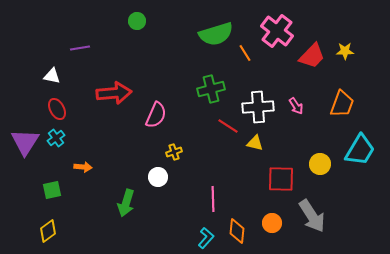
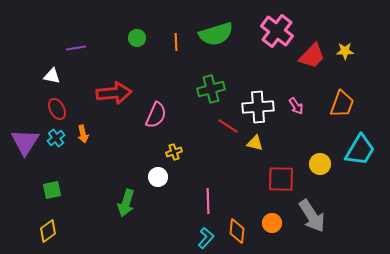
green circle: moved 17 px down
purple line: moved 4 px left
orange line: moved 69 px left, 11 px up; rotated 30 degrees clockwise
orange arrow: moved 33 px up; rotated 72 degrees clockwise
pink line: moved 5 px left, 2 px down
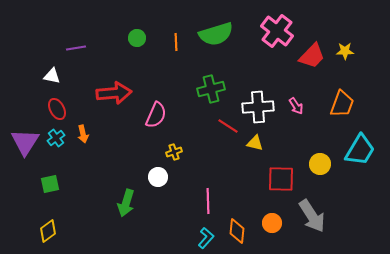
green square: moved 2 px left, 6 px up
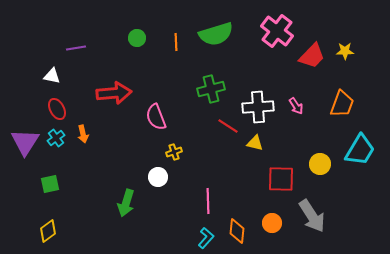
pink semicircle: moved 2 px down; rotated 136 degrees clockwise
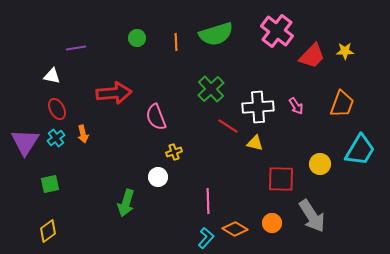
green cross: rotated 28 degrees counterclockwise
orange diamond: moved 2 px left, 2 px up; rotated 65 degrees counterclockwise
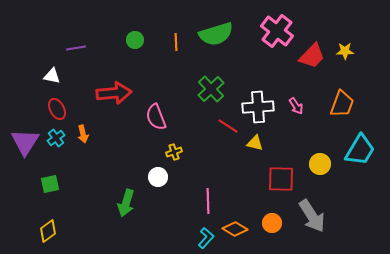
green circle: moved 2 px left, 2 px down
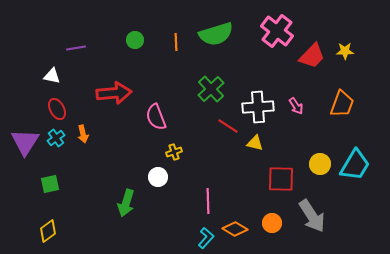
cyan trapezoid: moved 5 px left, 15 px down
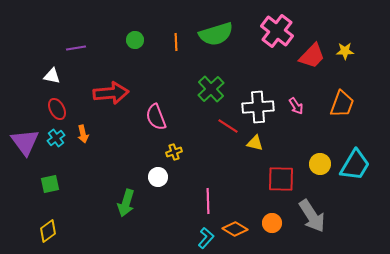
red arrow: moved 3 px left
purple triangle: rotated 8 degrees counterclockwise
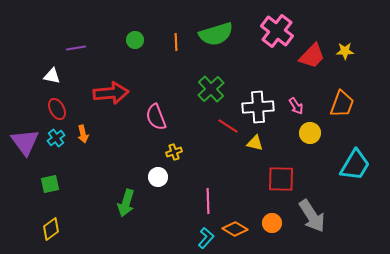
yellow circle: moved 10 px left, 31 px up
yellow diamond: moved 3 px right, 2 px up
